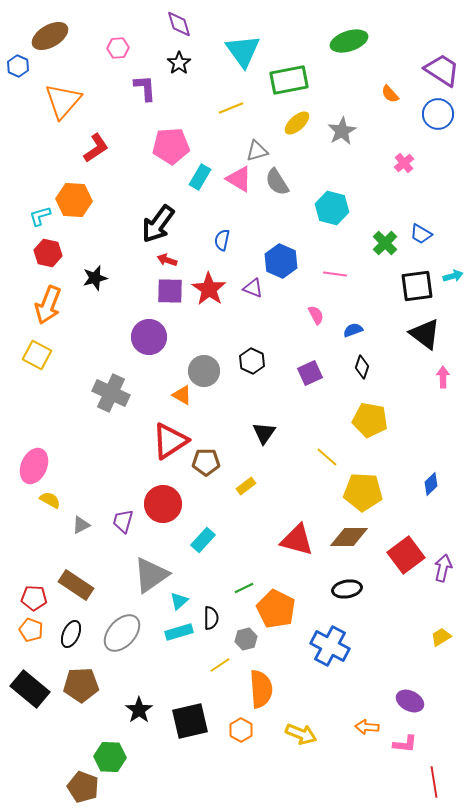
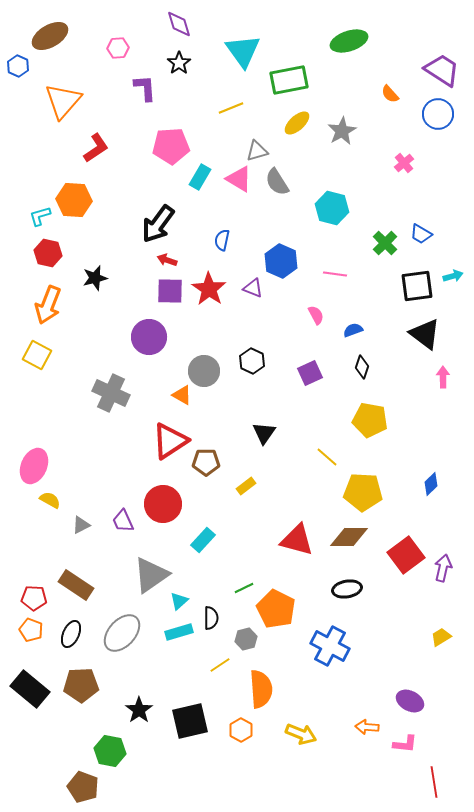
purple trapezoid at (123, 521): rotated 40 degrees counterclockwise
green hexagon at (110, 757): moved 6 px up; rotated 8 degrees clockwise
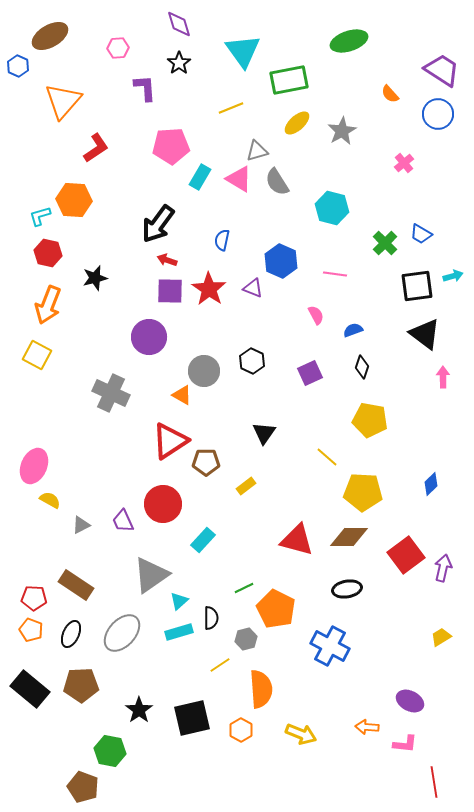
black square at (190, 721): moved 2 px right, 3 px up
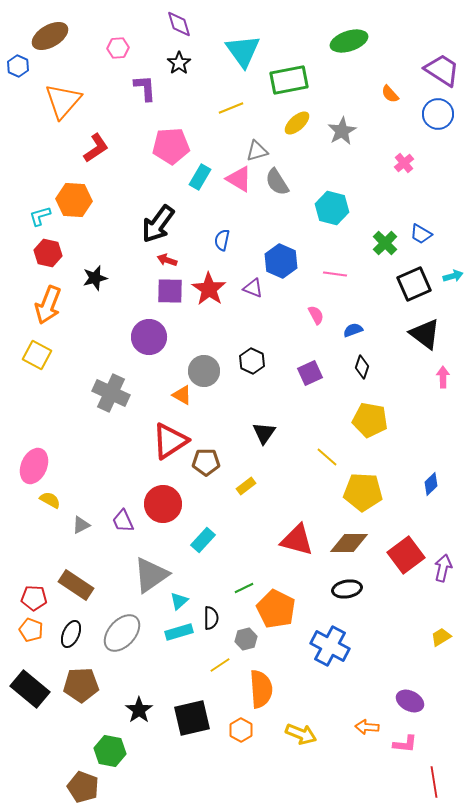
black square at (417, 286): moved 3 px left, 2 px up; rotated 16 degrees counterclockwise
brown diamond at (349, 537): moved 6 px down
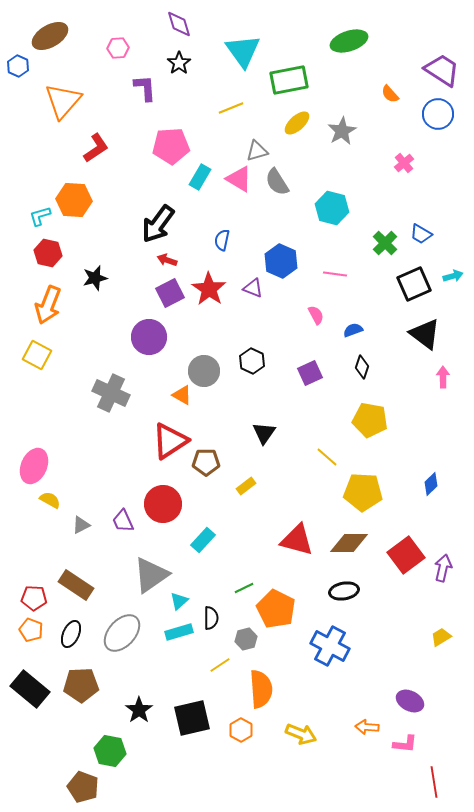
purple square at (170, 291): moved 2 px down; rotated 28 degrees counterclockwise
black ellipse at (347, 589): moved 3 px left, 2 px down
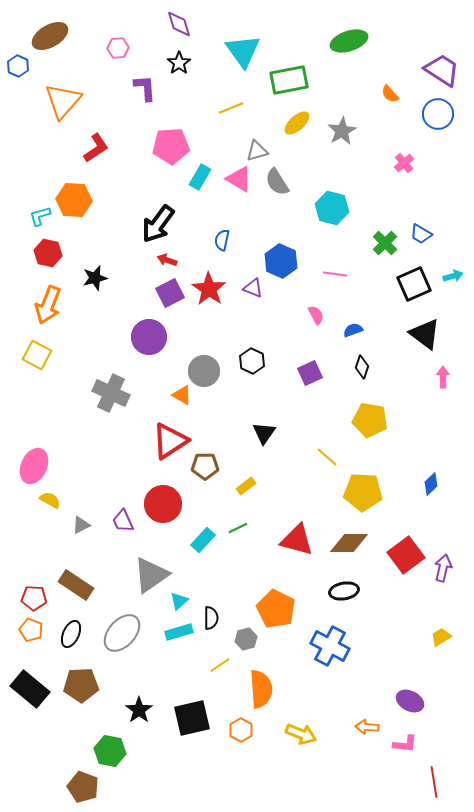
brown pentagon at (206, 462): moved 1 px left, 4 px down
green line at (244, 588): moved 6 px left, 60 px up
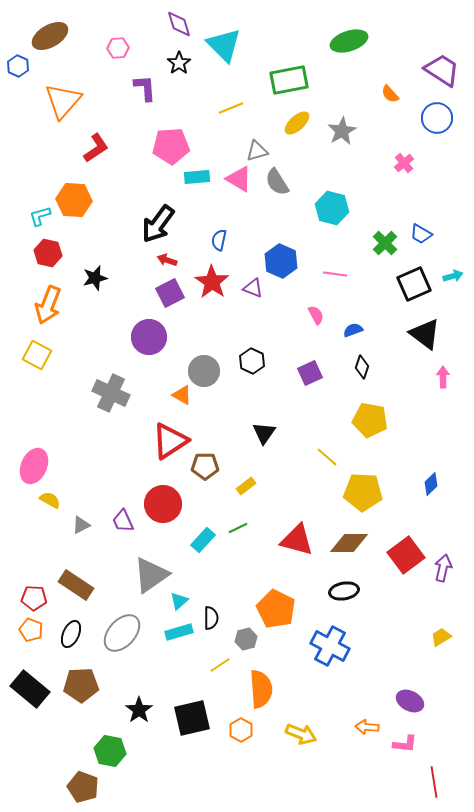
cyan triangle at (243, 51): moved 19 px left, 6 px up; rotated 9 degrees counterclockwise
blue circle at (438, 114): moved 1 px left, 4 px down
cyan rectangle at (200, 177): moved 3 px left; rotated 55 degrees clockwise
blue semicircle at (222, 240): moved 3 px left
red star at (209, 289): moved 3 px right, 7 px up
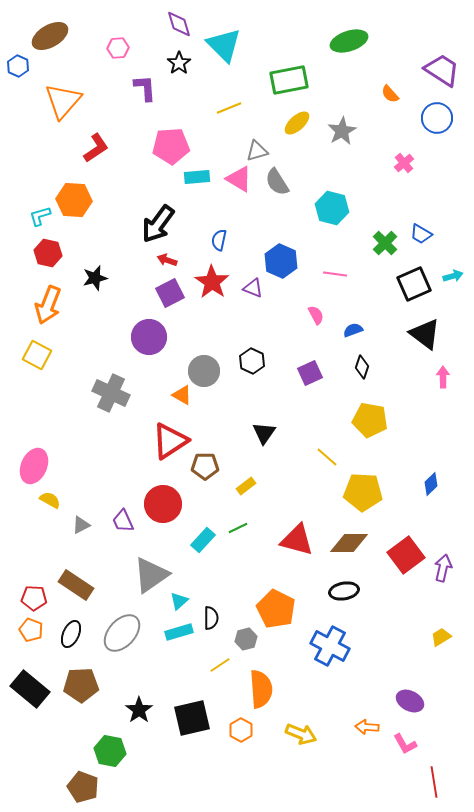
yellow line at (231, 108): moved 2 px left
pink L-shape at (405, 744): rotated 55 degrees clockwise
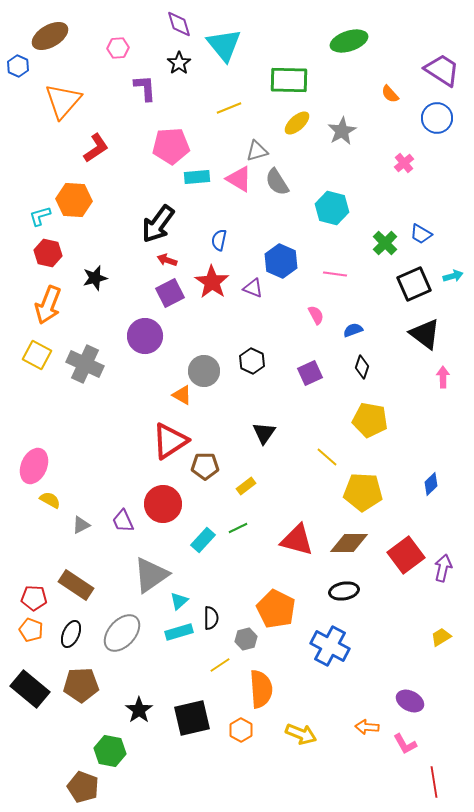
cyan triangle at (224, 45): rotated 6 degrees clockwise
green rectangle at (289, 80): rotated 12 degrees clockwise
purple circle at (149, 337): moved 4 px left, 1 px up
gray cross at (111, 393): moved 26 px left, 29 px up
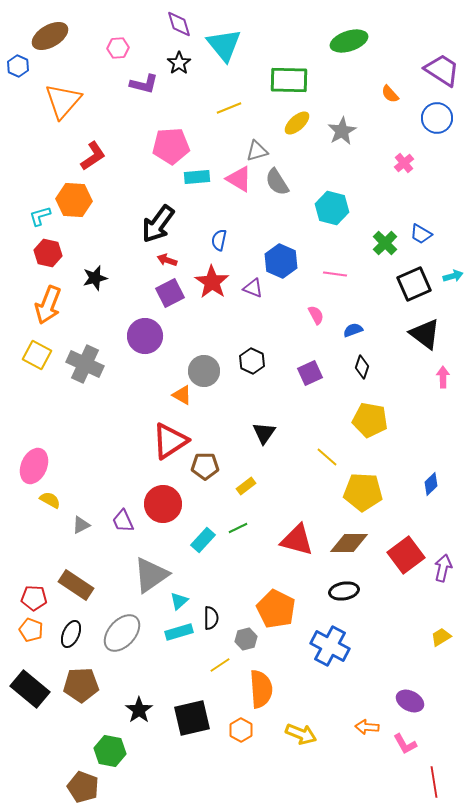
purple L-shape at (145, 88): moved 1 px left, 4 px up; rotated 108 degrees clockwise
red L-shape at (96, 148): moved 3 px left, 8 px down
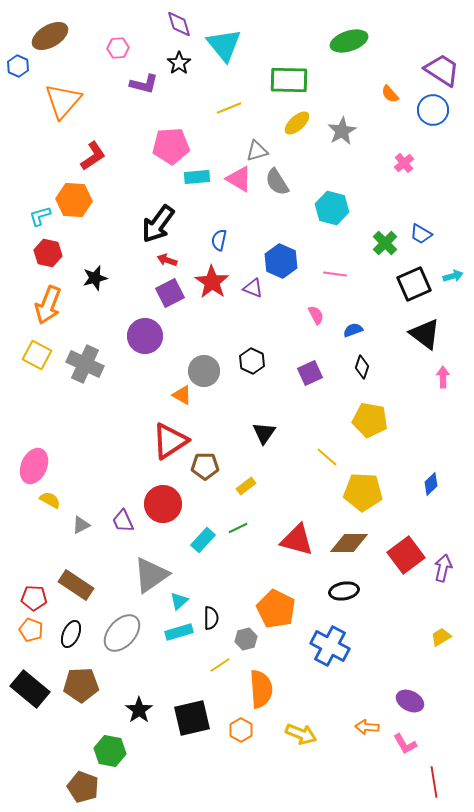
blue circle at (437, 118): moved 4 px left, 8 px up
